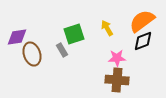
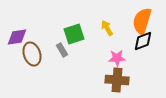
orange semicircle: rotated 36 degrees counterclockwise
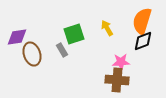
pink star: moved 4 px right, 4 px down
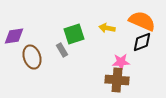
orange semicircle: rotated 96 degrees clockwise
yellow arrow: rotated 49 degrees counterclockwise
purple diamond: moved 3 px left, 1 px up
black diamond: moved 1 px left, 1 px down
brown ellipse: moved 3 px down
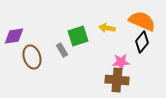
green square: moved 4 px right, 2 px down
black diamond: rotated 30 degrees counterclockwise
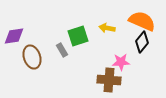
brown cross: moved 8 px left
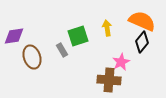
yellow arrow: rotated 70 degrees clockwise
pink star: rotated 24 degrees counterclockwise
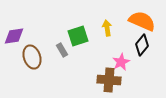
black diamond: moved 3 px down
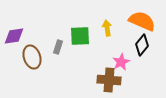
green square: moved 2 px right; rotated 15 degrees clockwise
gray rectangle: moved 4 px left, 3 px up; rotated 48 degrees clockwise
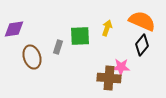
yellow arrow: rotated 28 degrees clockwise
purple diamond: moved 7 px up
pink star: moved 5 px down; rotated 30 degrees clockwise
brown cross: moved 2 px up
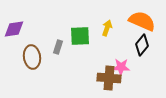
brown ellipse: rotated 10 degrees clockwise
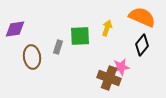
orange semicircle: moved 4 px up
purple diamond: moved 1 px right
pink star: rotated 12 degrees counterclockwise
brown cross: rotated 15 degrees clockwise
